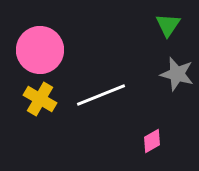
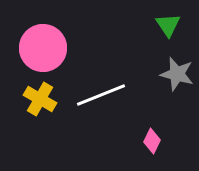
green triangle: rotated 8 degrees counterclockwise
pink circle: moved 3 px right, 2 px up
pink diamond: rotated 35 degrees counterclockwise
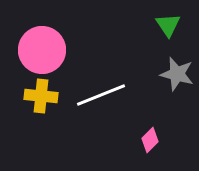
pink circle: moved 1 px left, 2 px down
yellow cross: moved 1 px right, 3 px up; rotated 24 degrees counterclockwise
pink diamond: moved 2 px left, 1 px up; rotated 20 degrees clockwise
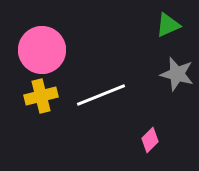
green triangle: rotated 40 degrees clockwise
yellow cross: rotated 20 degrees counterclockwise
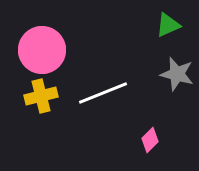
white line: moved 2 px right, 2 px up
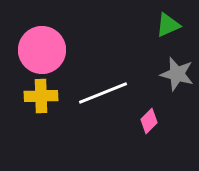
yellow cross: rotated 12 degrees clockwise
pink diamond: moved 1 px left, 19 px up
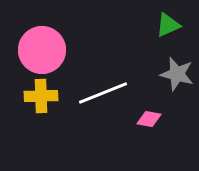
pink diamond: moved 2 px up; rotated 55 degrees clockwise
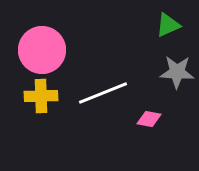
gray star: moved 2 px up; rotated 12 degrees counterclockwise
